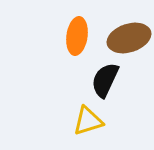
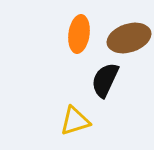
orange ellipse: moved 2 px right, 2 px up
yellow triangle: moved 13 px left
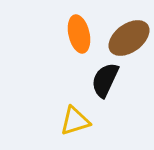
orange ellipse: rotated 21 degrees counterclockwise
brown ellipse: rotated 18 degrees counterclockwise
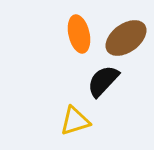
brown ellipse: moved 3 px left
black semicircle: moved 2 px left, 1 px down; rotated 18 degrees clockwise
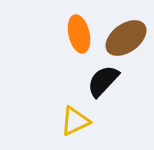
yellow triangle: rotated 8 degrees counterclockwise
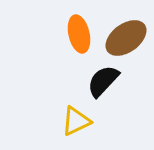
yellow triangle: moved 1 px right
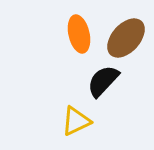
brown ellipse: rotated 12 degrees counterclockwise
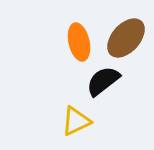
orange ellipse: moved 8 px down
black semicircle: rotated 9 degrees clockwise
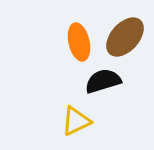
brown ellipse: moved 1 px left, 1 px up
black semicircle: rotated 21 degrees clockwise
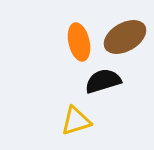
brown ellipse: rotated 18 degrees clockwise
yellow triangle: rotated 8 degrees clockwise
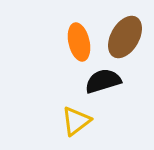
brown ellipse: rotated 30 degrees counterclockwise
yellow triangle: rotated 20 degrees counterclockwise
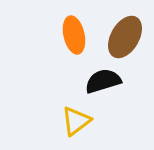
orange ellipse: moved 5 px left, 7 px up
